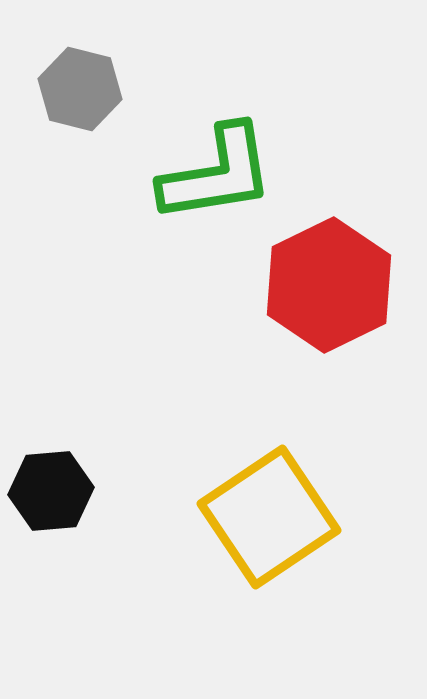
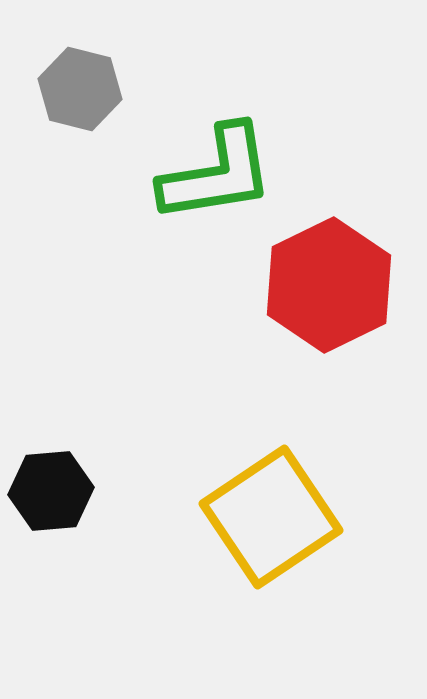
yellow square: moved 2 px right
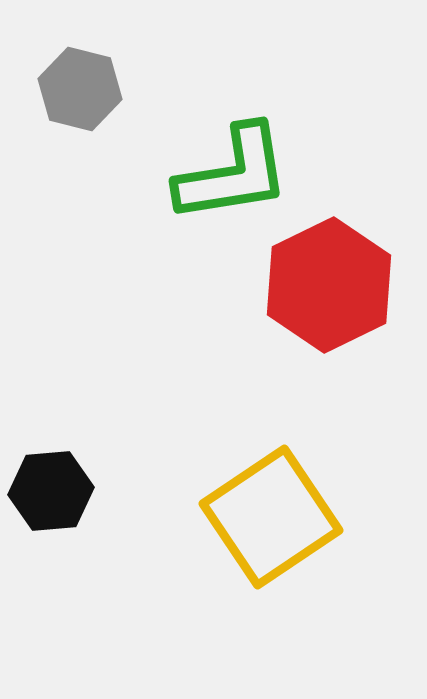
green L-shape: moved 16 px right
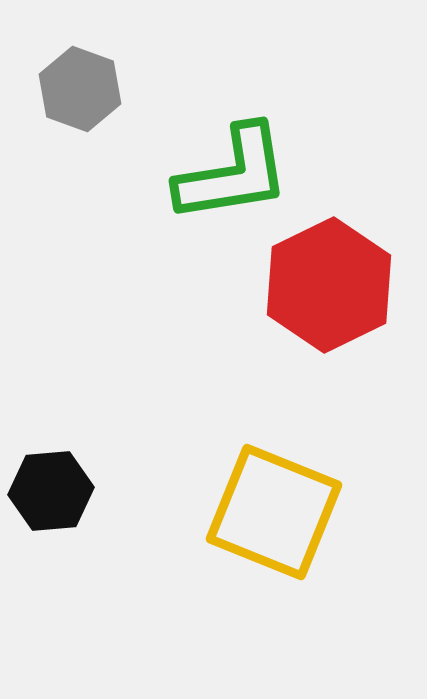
gray hexagon: rotated 6 degrees clockwise
yellow square: moved 3 px right, 5 px up; rotated 34 degrees counterclockwise
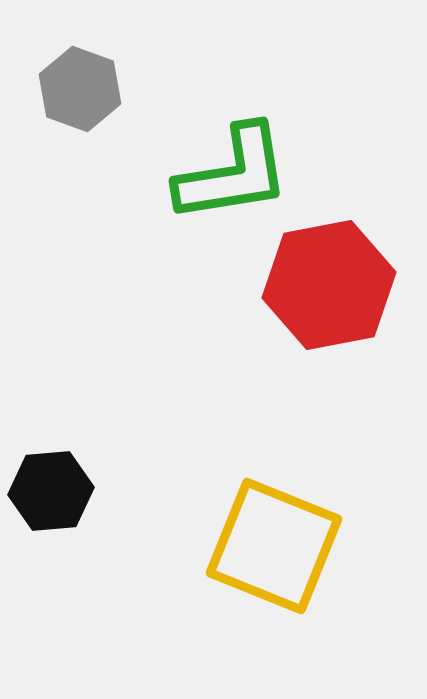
red hexagon: rotated 15 degrees clockwise
yellow square: moved 34 px down
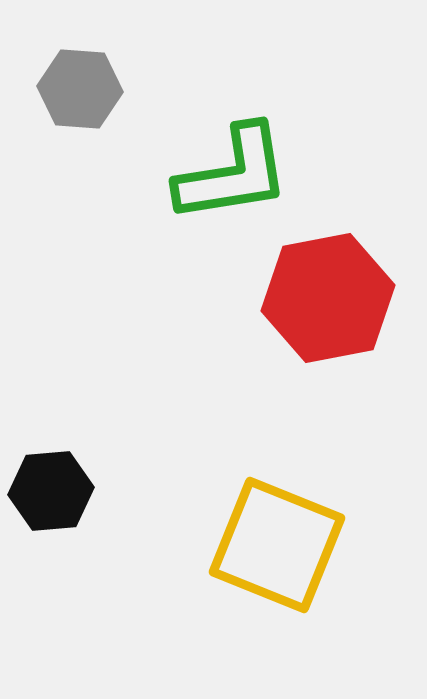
gray hexagon: rotated 16 degrees counterclockwise
red hexagon: moved 1 px left, 13 px down
yellow square: moved 3 px right, 1 px up
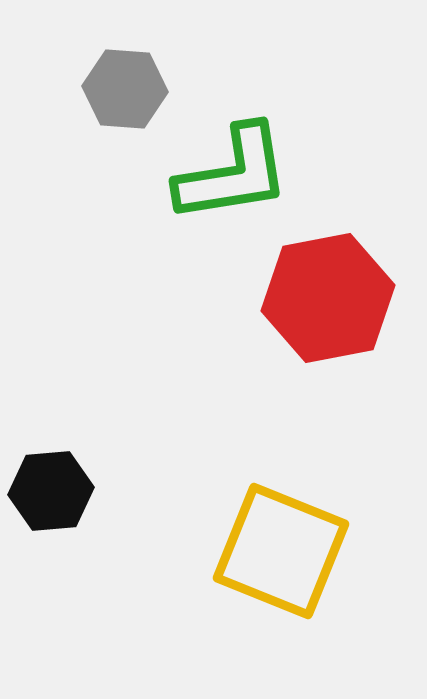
gray hexagon: moved 45 px right
yellow square: moved 4 px right, 6 px down
